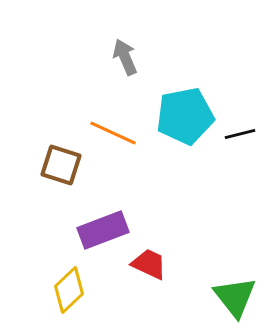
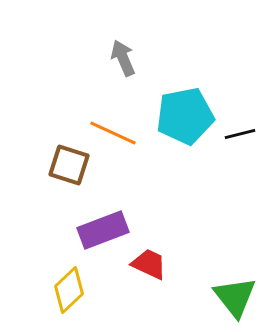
gray arrow: moved 2 px left, 1 px down
brown square: moved 8 px right
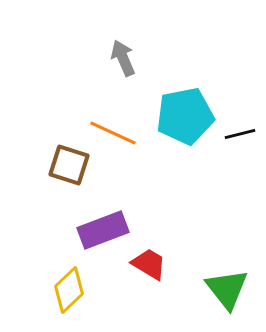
red trapezoid: rotated 6 degrees clockwise
green triangle: moved 8 px left, 8 px up
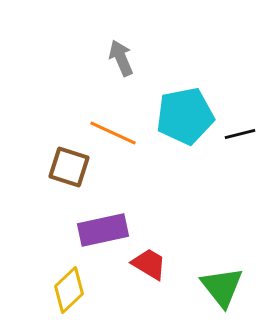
gray arrow: moved 2 px left
brown square: moved 2 px down
purple rectangle: rotated 9 degrees clockwise
green triangle: moved 5 px left, 2 px up
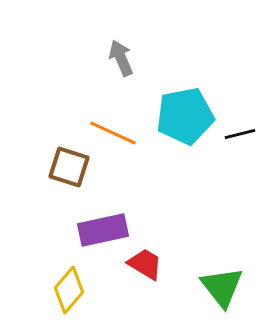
red trapezoid: moved 4 px left
yellow diamond: rotated 6 degrees counterclockwise
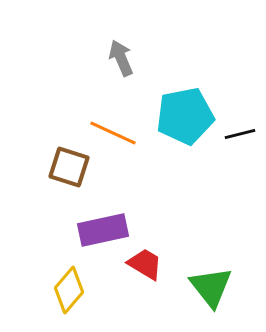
green triangle: moved 11 px left
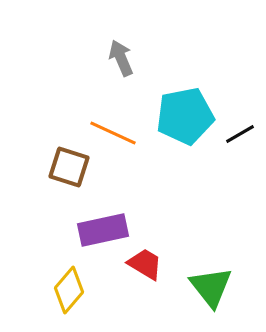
black line: rotated 16 degrees counterclockwise
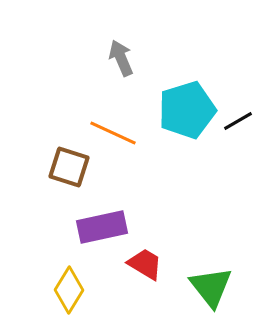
cyan pentagon: moved 2 px right, 6 px up; rotated 6 degrees counterclockwise
black line: moved 2 px left, 13 px up
purple rectangle: moved 1 px left, 3 px up
yellow diamond: rotated 9 degrees counterclockwise
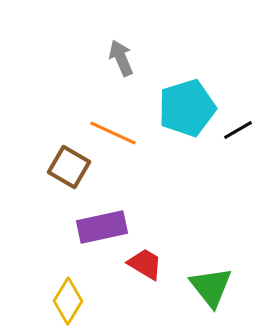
cyan pentagon: moved 2 px up
black line: moved 9 px down
brown square: rotated 12 degrees clockwise
yellow diamond: moved 1 px left, 11 px down
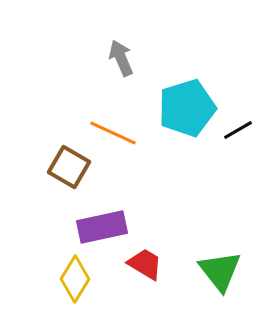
green triangle: moved 9 px right, 16 px up
yellow diamond: moved 7 px right, 22 px up
